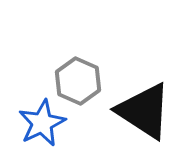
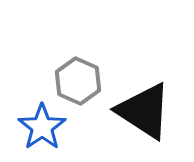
blue star: moved 4 px down; rotated 9 degrees counterclockwise
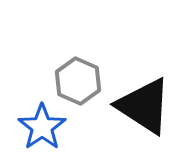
black triangle: moved 5 px up
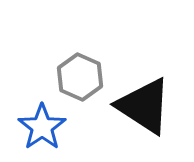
gray hexagon: moved 2 px right, 4 px up
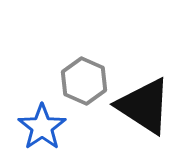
gray hexagon: moved 4 px right, 4 px down
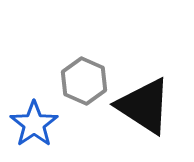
blue star: moved 8 px left, 3 px up
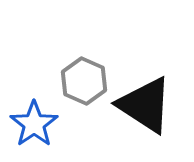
black triangle: moved 1 px right, 1 px up
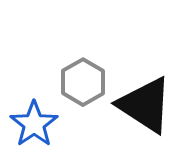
gray hexagon: moved 1 px left, 1 px down; rotated 6 degrees clockwise
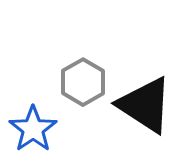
blue star: moved 1 px left, 5 px down
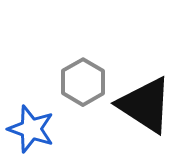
blue star: moved 2 px left; rotated 18 degrees counterclockwise
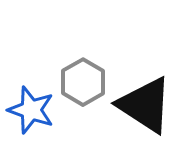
blue star: moved 19 px up
